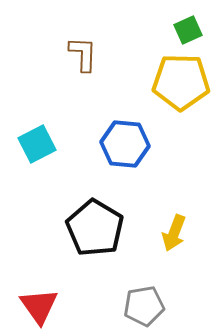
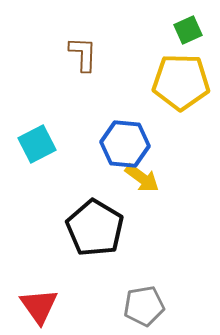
yellow arrow: moved 32 px left, 55 px up; rotated 75 degrees counterclockwise
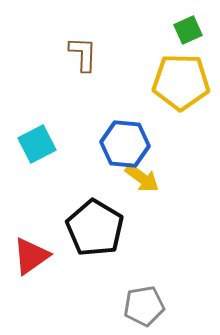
red triangle: moved 8 px left, 50 px up; rotated 30 degrees clockwise
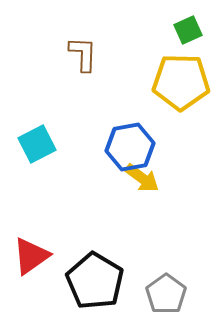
blue hexagon: moved 5 px right, 3 px down; rotated 15 degrees counterclockwise
black pentagon: moved 53 px down
gray pentagon: moved 22 px right, 12 px up; rotated 27 degrees counterclockwise
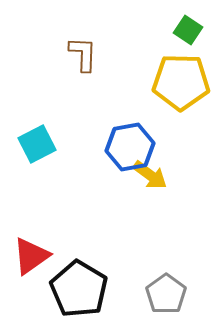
green square: rotated 32 degrees counterclockwise
yellow arrow: moved 8 px right, 3 px up
black pentagon: moved 16 px left, 8 px down
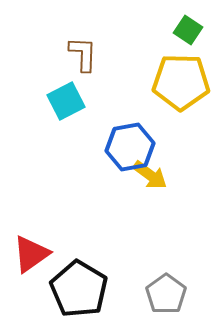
cyan square: moved 29 px right, 43 px up
red triangle: moved 2 px up
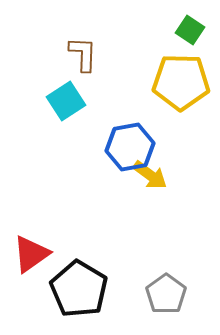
green square: moved 2 px right
cyan square: rotated 6 degrees counterclockwise
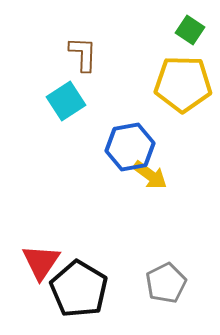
yellow pentagon: moved 2 px right, 2 px down
red triangle: moved 10 px right, 8 px down; rotated 21 degrees counterclockwise
gray pentagon: moved 11 px up; rotated 9 degrees clockwise
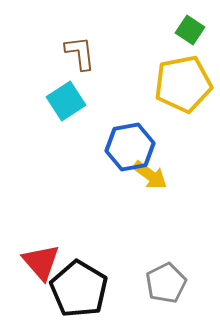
brown L-shape: moved 3 px left, 1 px up; rotated 9 degrees counterclockwise
yellow pentagon: rotated 12 degrees counterclockwise
red triangle: rotated 15 degrees counterclockwise
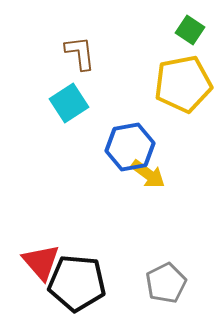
cyan square: moved 3 px right, 2 px down
yellow arrow: moved 2 px left, 1 px up
black pentagon: moved 2 px left, 6 px up; rotated 26 degrees counterclockwise
